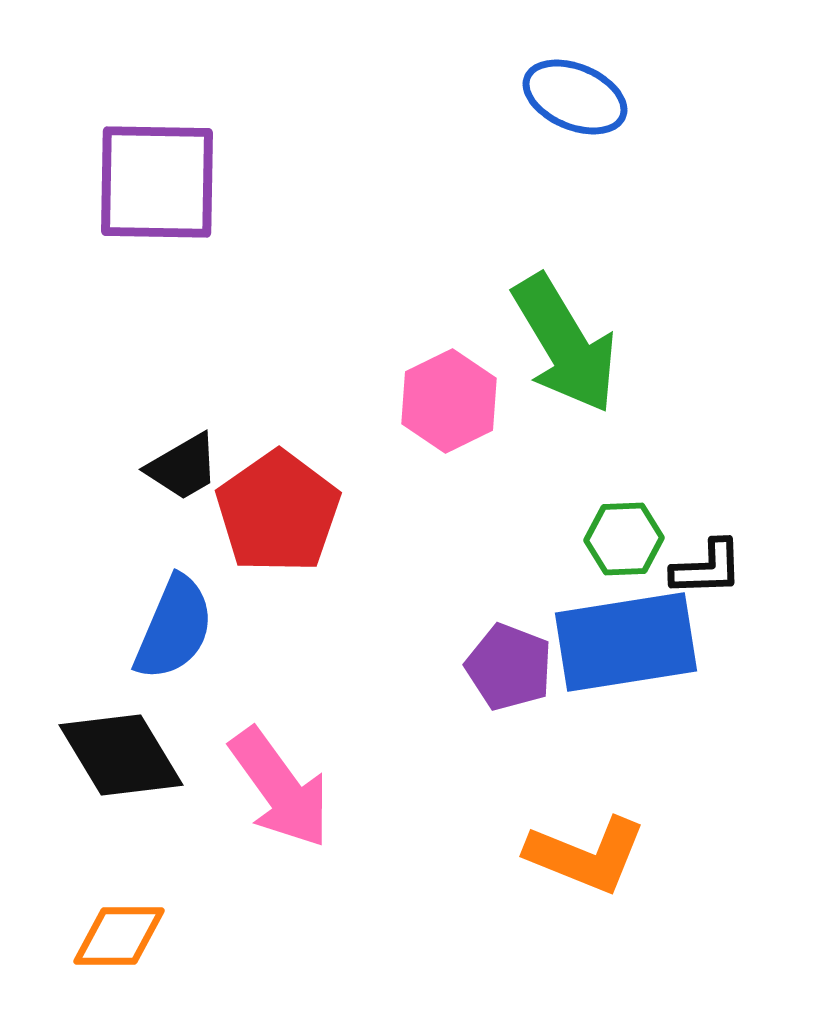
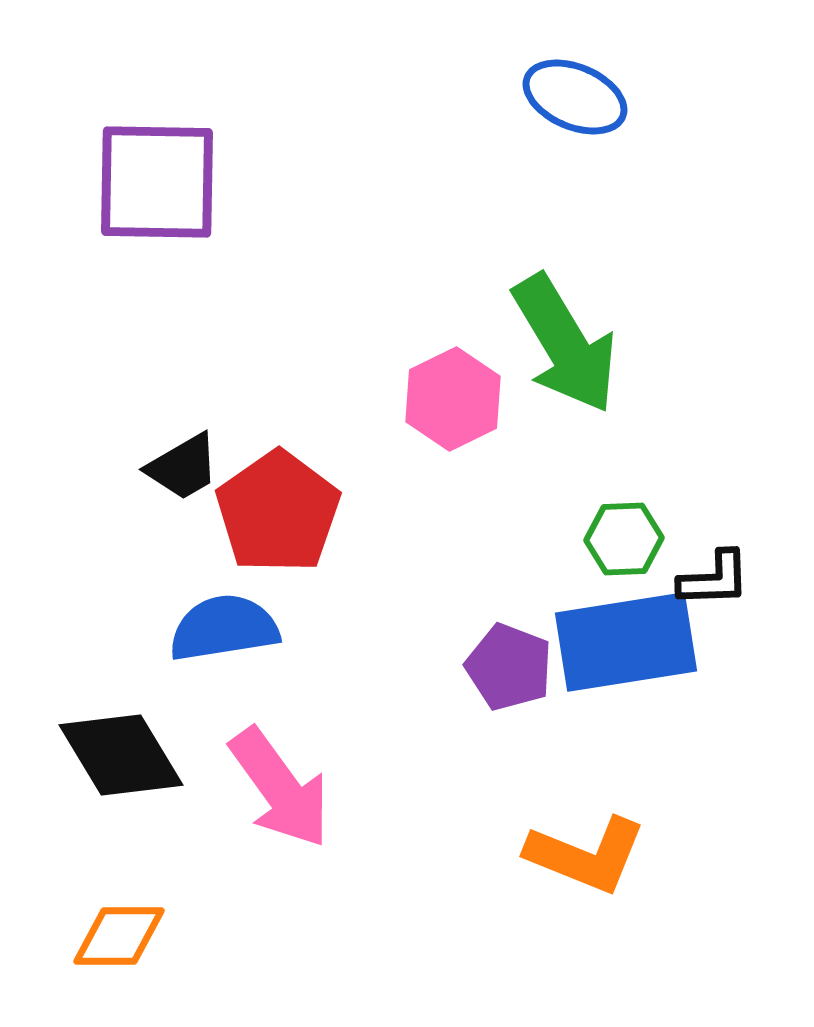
pink hexagon: moved 4 px right, 2 px up
black L-shape: moved 7 px right, 11 px down
blue semicircle: moved 50 px right; rotated 122 degrees counterclockwise
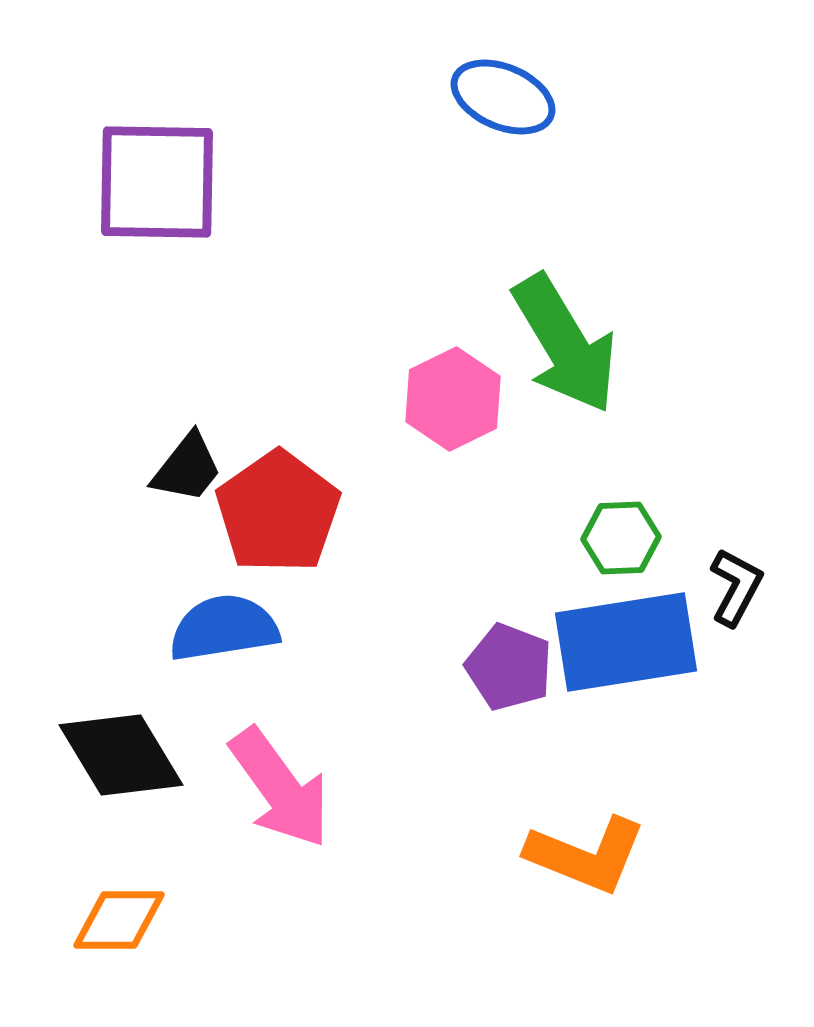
blue ellipse: moved 72 px left
black trapezoid: moved 4 px right, 1 px down; rotated 22 degrees counterclockwise
green hexagon: moved 3 px left, 1 px up
black L-shape: moved 22 px right, 8 px down; rotated 60 degrees counterclockwise
orange diamond: moved 16 px up
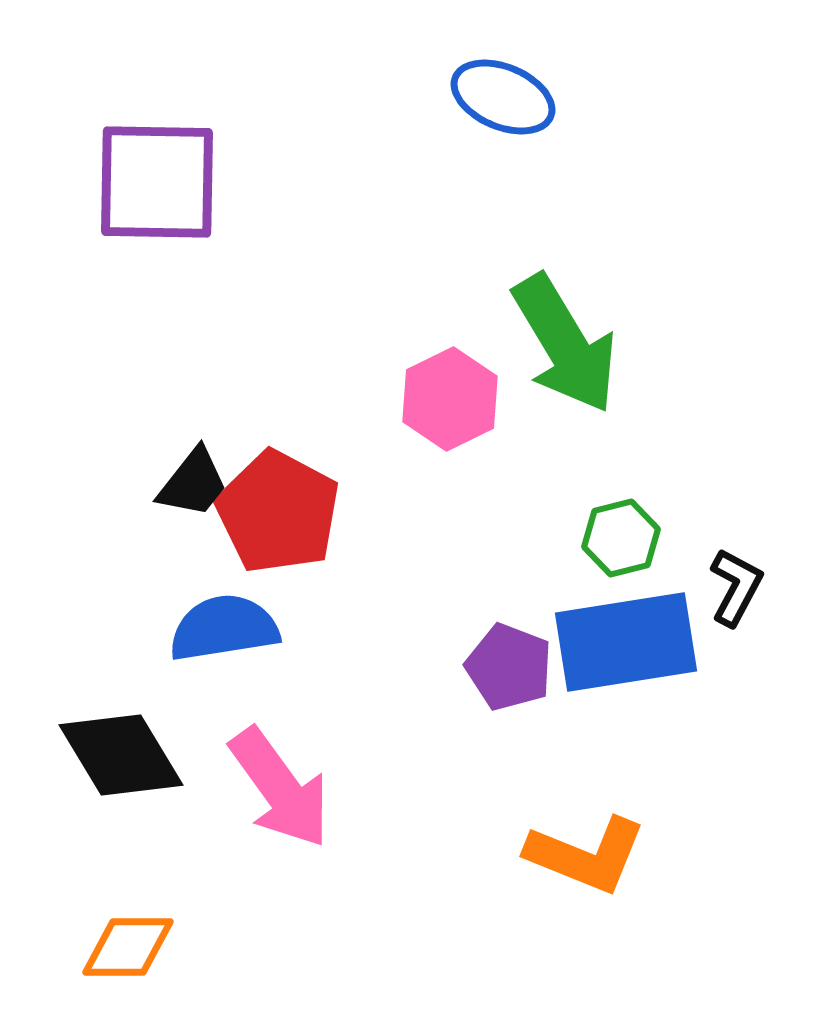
pink hexagon: moved 3 px left
black trapezoid: moved 6 px right, 15 px down
red pentagon: rotated 9 degrees counterclockwise
green hexagon: rotated 12 degrees counterclockwise
orange diamond: moved 9 px right, 27 px down
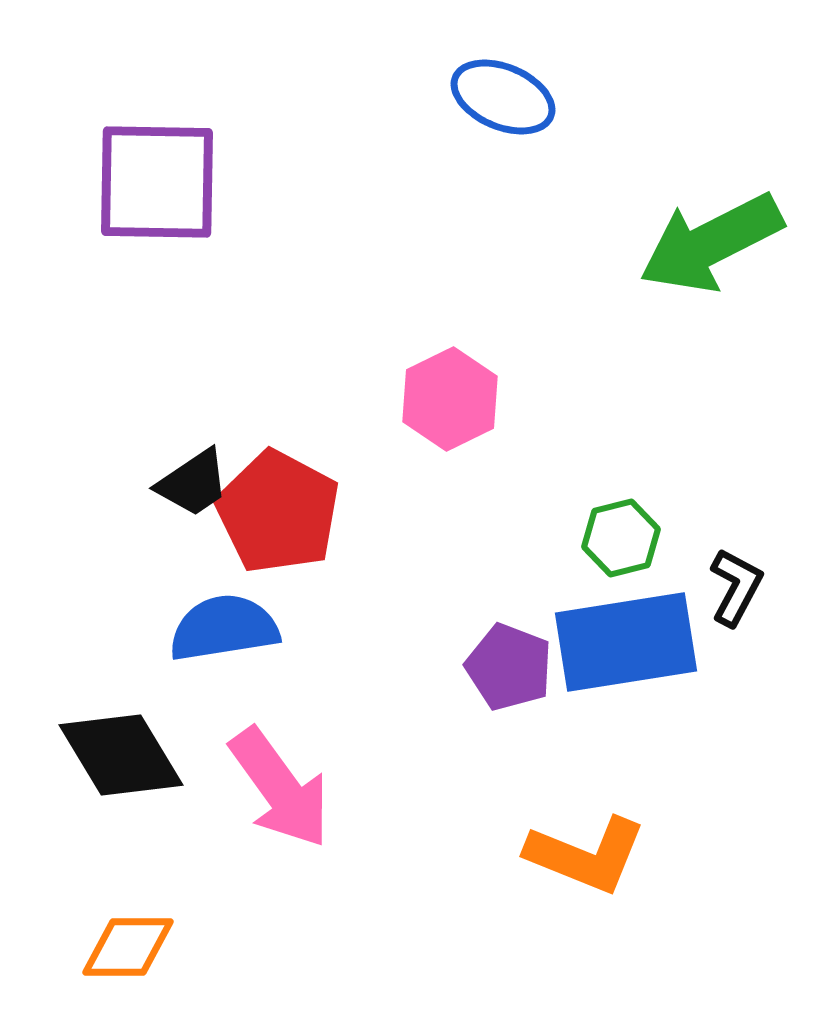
green arrow: moved 146 px right, 101 px up; rotated 94 degrees clockwise
black trapezoid: rotated 18 degrees clockwise
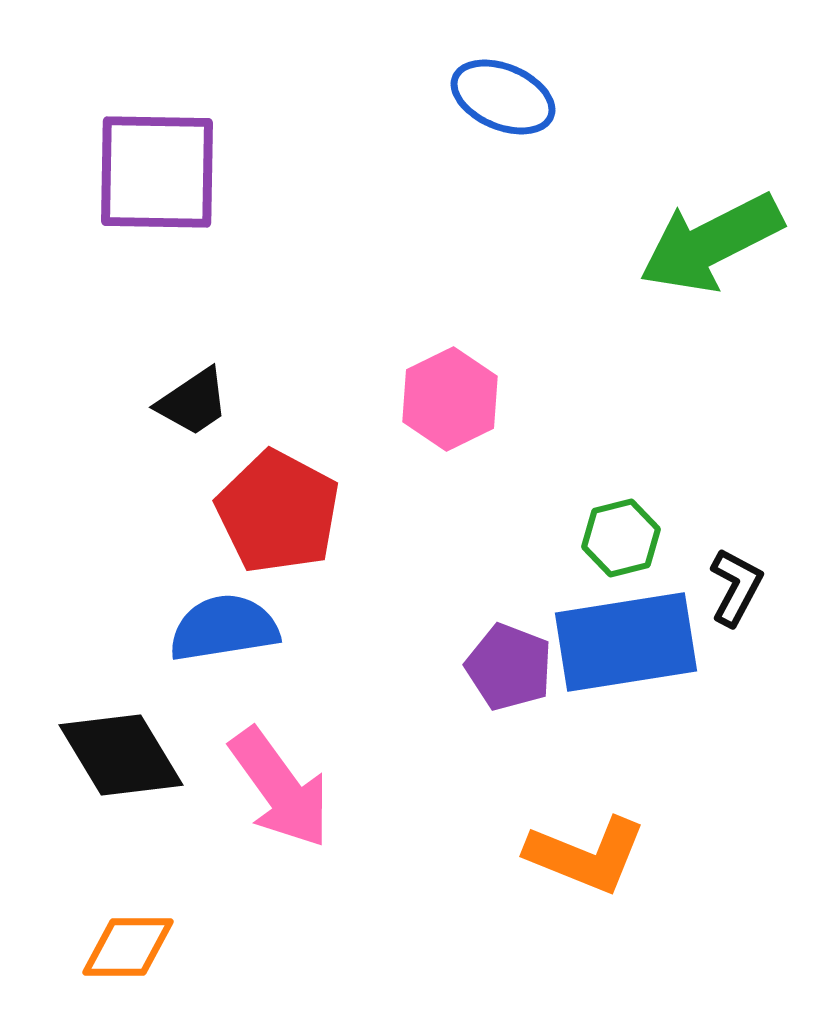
purple square: moved 10 px up
black trapezoid: moved 81 px up
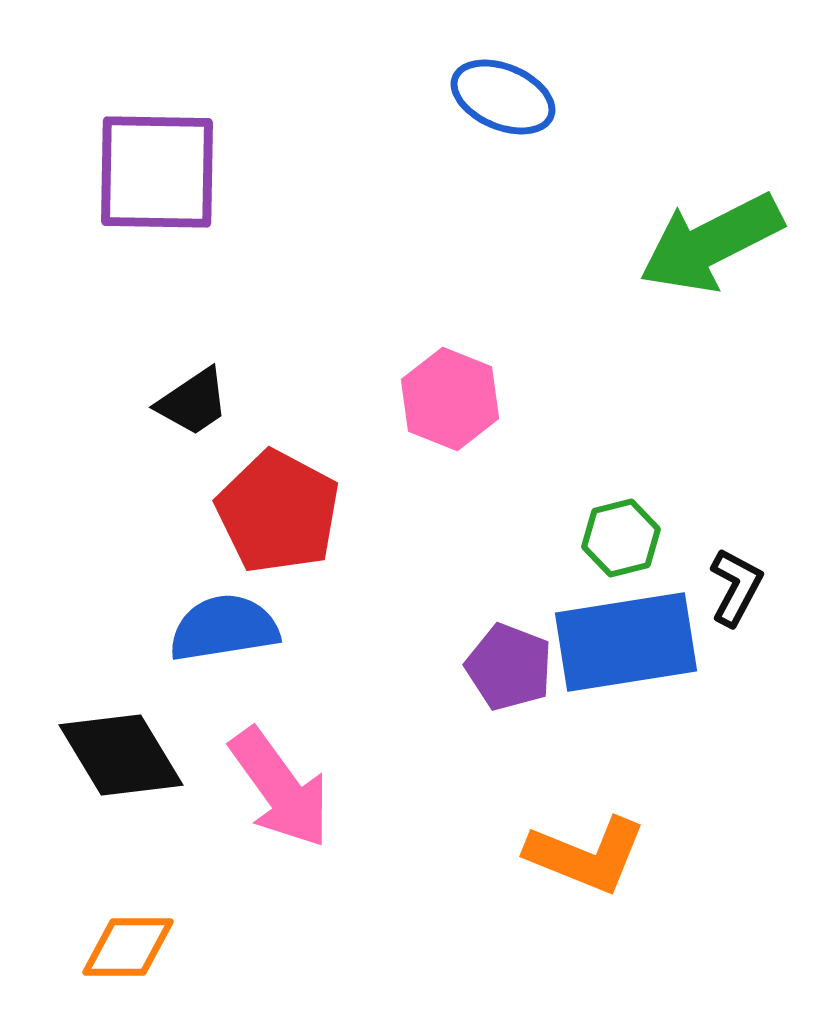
pink hexagon: rotated 12 degrees counterclockwise
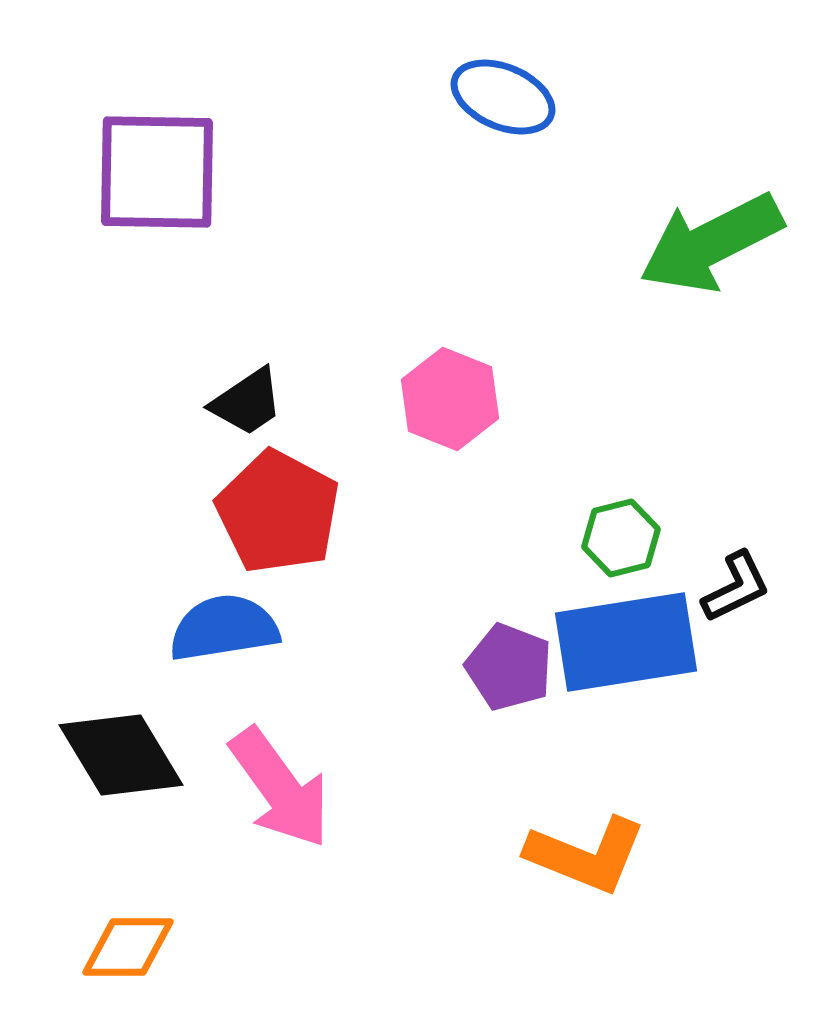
black trapezoid: moved 54 px right
black L-shape: rotated 36 degrees clockwise
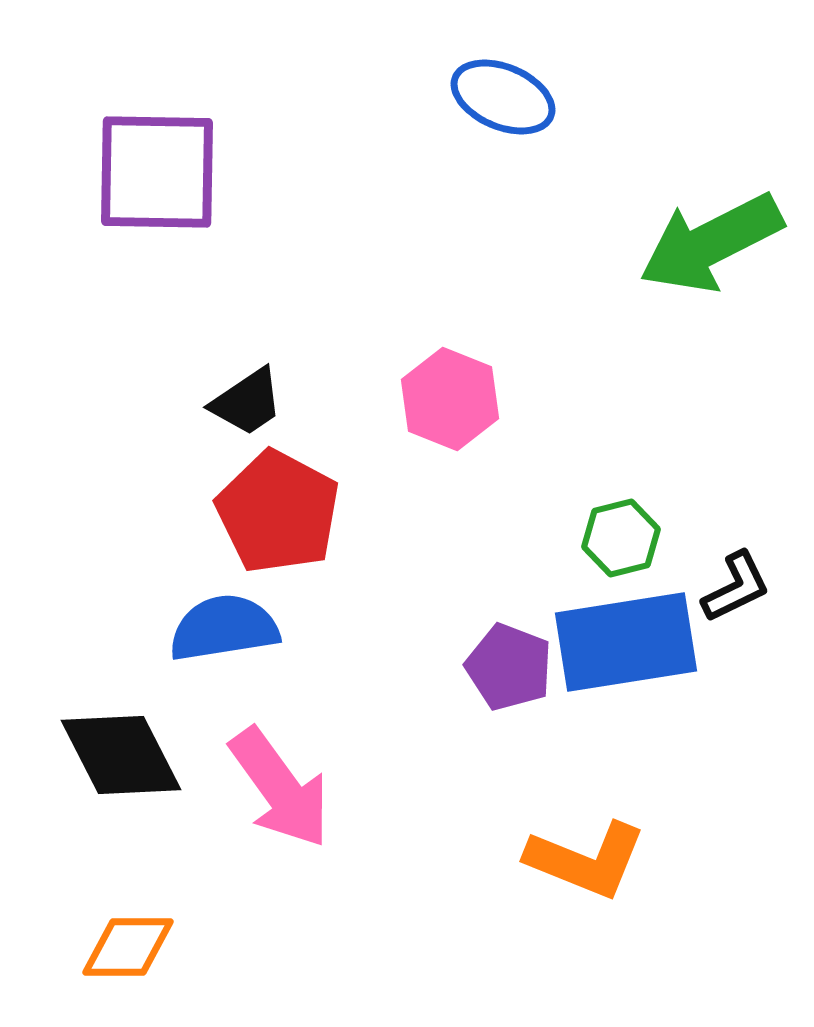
black diamond: rotated 4 degrees clockwise
orange L-shape: moved 5 px down
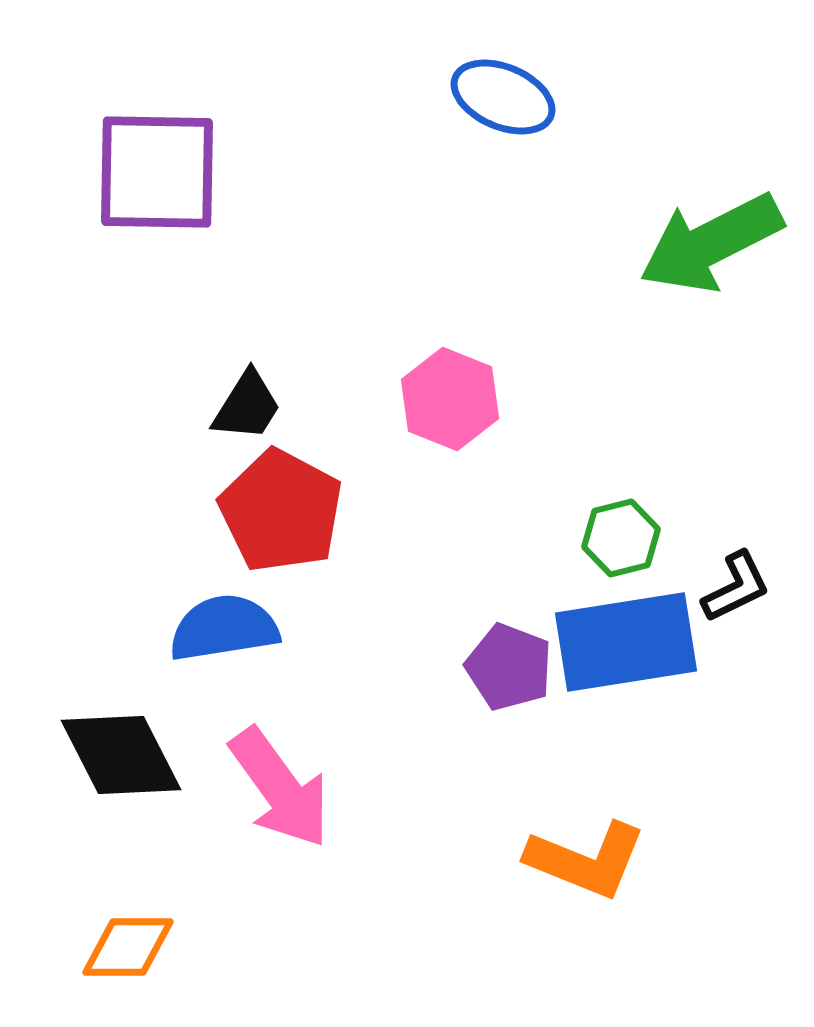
black trapezoid: moved 4 px down; rotated 24 degrees counterclockwise
red pentagon: moved 3 px right, 1 px up
